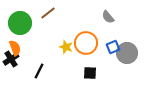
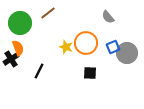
orange semicircle: moved 3 px right
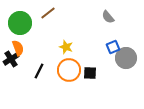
orange circle: moved 17 px left, 27 px down
gray circle: moved 1 px left, 5 px down
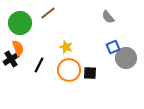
black line: moved 6 px up
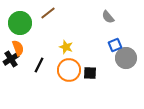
blue square: moved 2 px right, 2 px up
